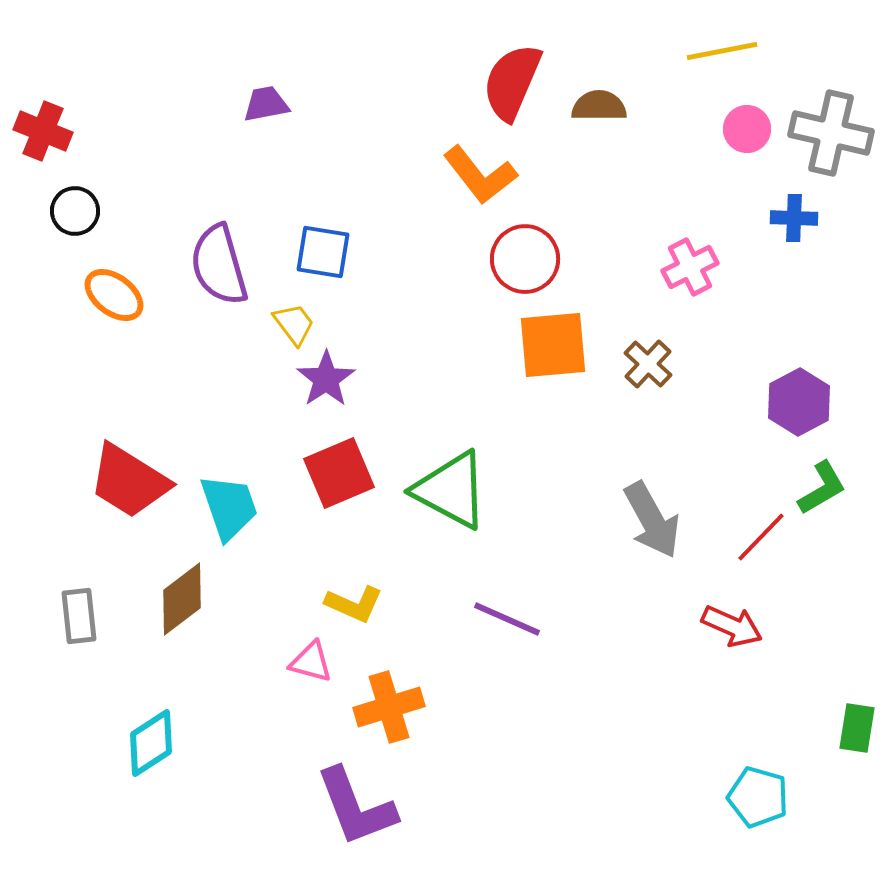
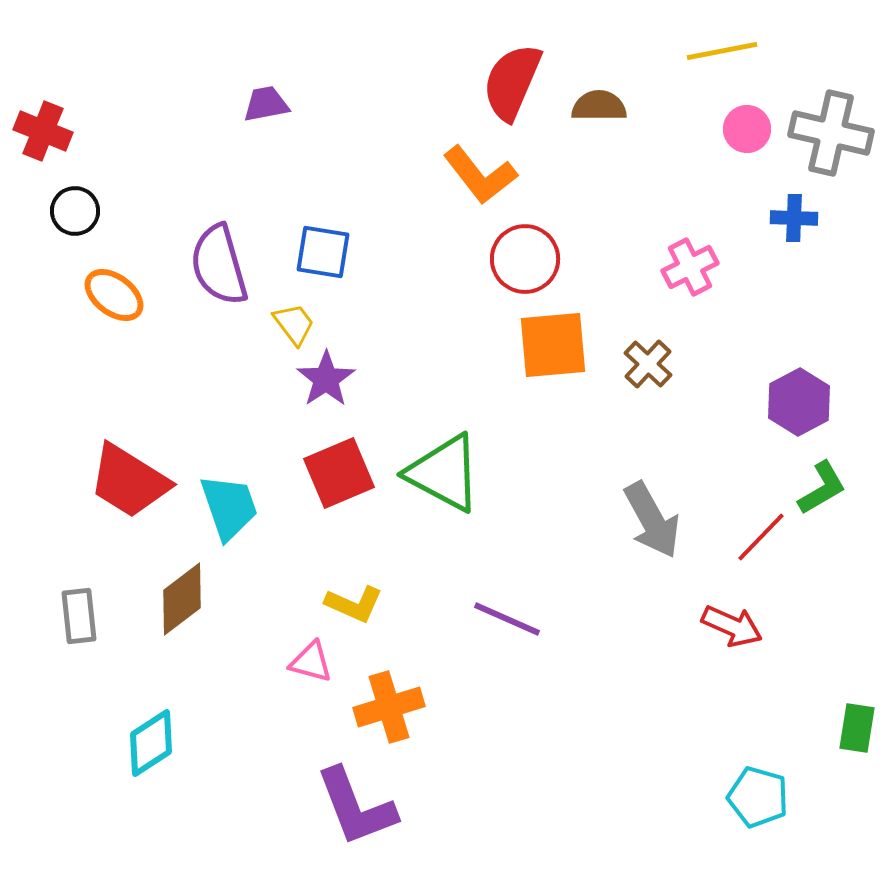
green triangle: moved 7 px left, 17 px up
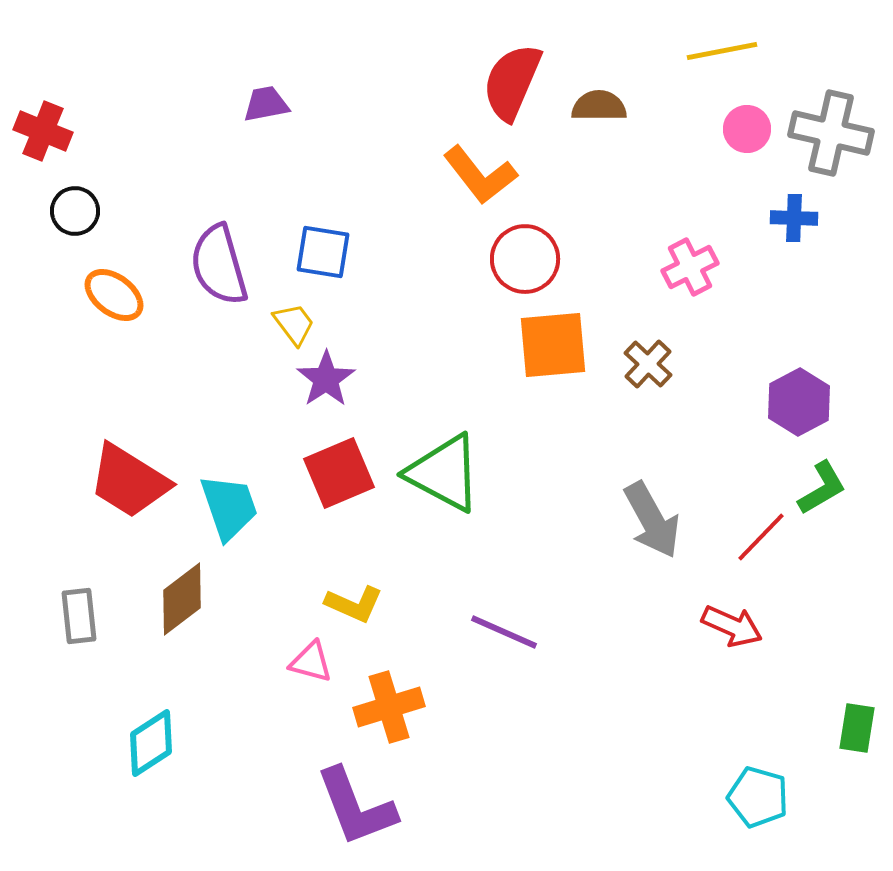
purple line: moved 3 px left, 13 px down
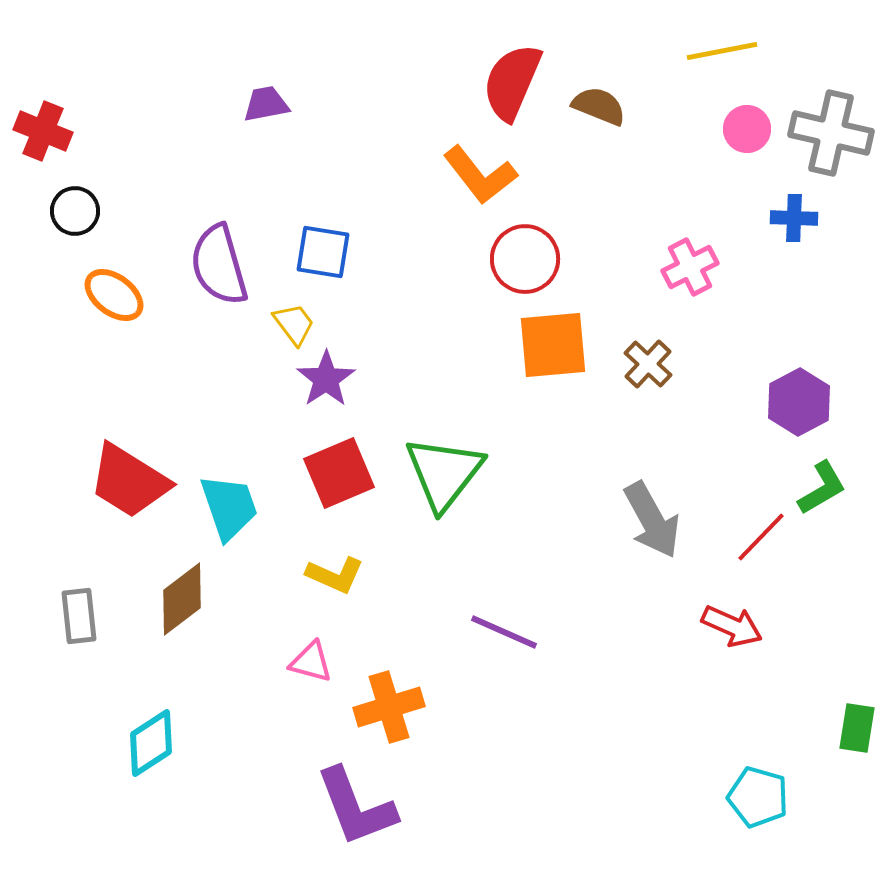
brown semicircle: rotated 22 degrees clockwise
green triangle: rotated 40 degrees clockwise
yellow L-shape: moved 19 px left, 29 px up
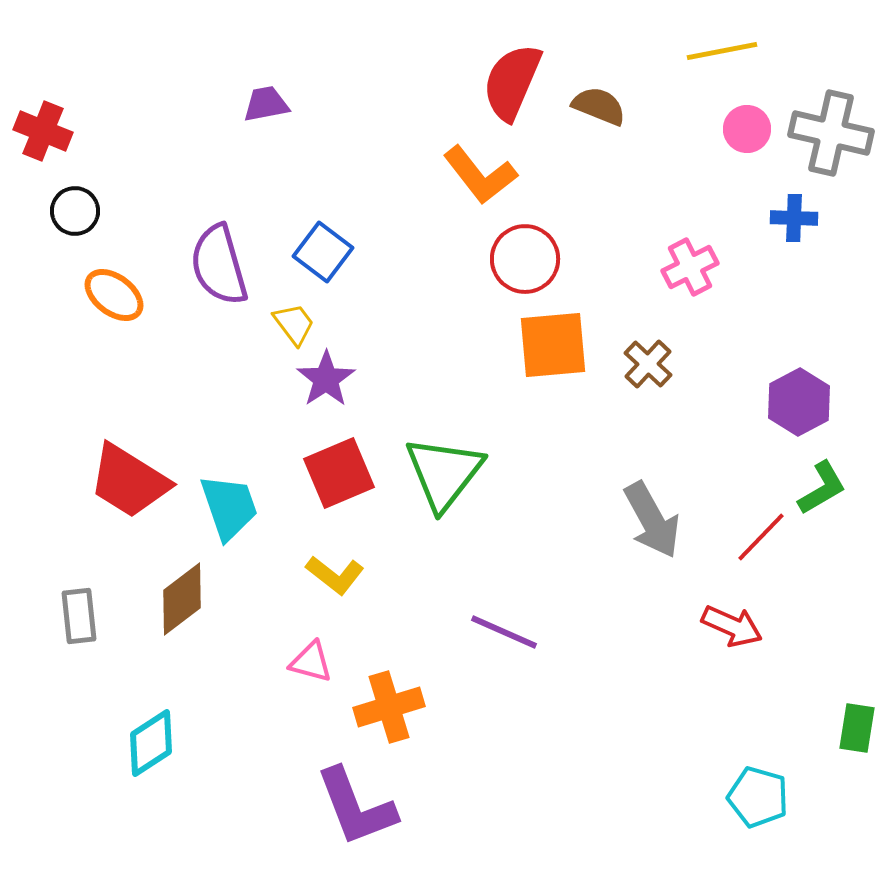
blue square: rotated 28 degrees clockwise
yellow L-shape: rotated 14 degrees clockwise
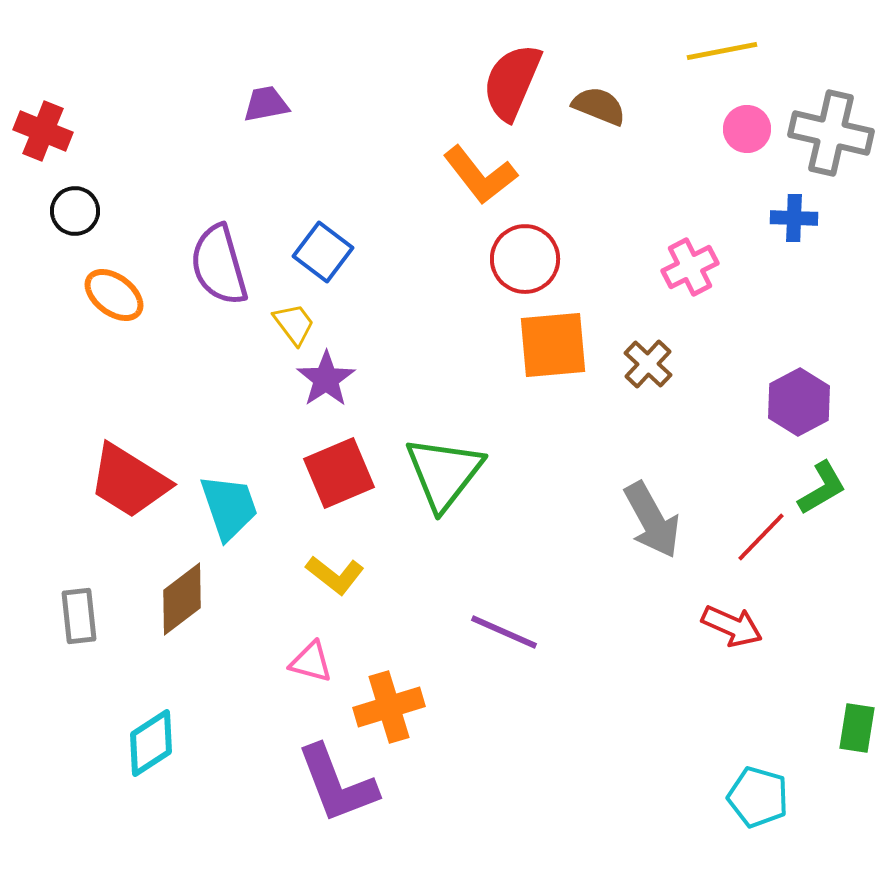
purple L-shape: moved 19 px left, 23 px up
